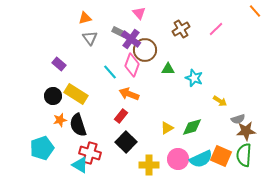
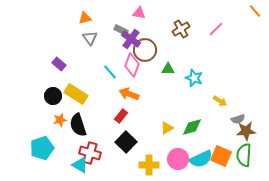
pink triangle: rotated 40 degrees counterclockwise
gray rectangle: moved 2 px right, 2 px up
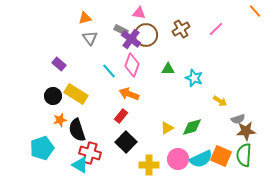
brown circle: moved 1 px right, 15 px up
cyan line: moved 1 px left, 1 px up
black semicircle: moved 1 px left, 5 px down
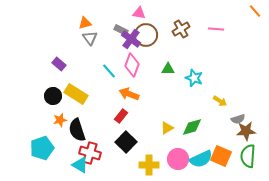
orange triangle: moved 5 px down
pink line: rotated 49 degrees clockwise
green semicircle: moved 4 px right, 1 px down
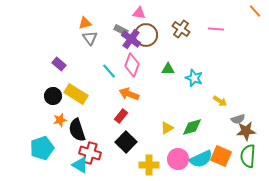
brown cross: rotated 24 degrees counterclockwise
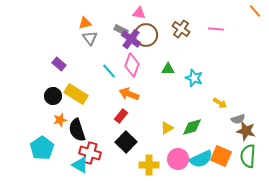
yellow arrow: moved 2 px down
brown star: rotated 18 degrees clockwise
cyan pentagon: rotated 15 degrees counterclockwise
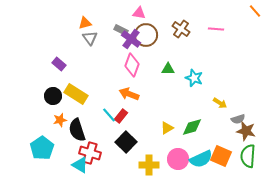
cyan line: moved 44 px down
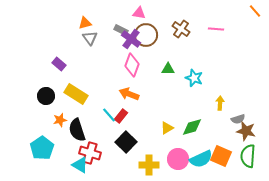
black circle: moved 7 px left
yellow arrow: rotated 120 degrees counterclockwise
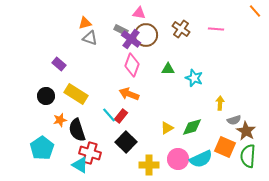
gray triangle: rotated 35 degrees counterclockwise
gray semicircle: moved 4 px left, 1 px down
brown star: rotated 18 degrees clockwise
orange square: moved 4 px right, 9 px up
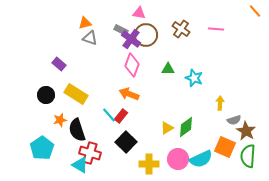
black circle: moved 1 px up
green diamond: moved 6 px left; rotated 20 degrees counterclockwise
yellow cross: moved 1 px up
